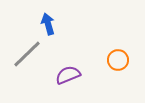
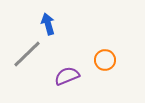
orange circle: moved 13 px left
purple semicircle: moved 1 px left, 1 px down
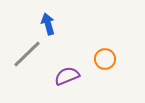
orange circle: moved 1 px up
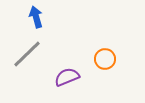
blue arrow: moved 12 px left, 7 px up
purple semicircle: moved 1 px down
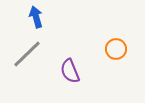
orange circle: moved 11 px right, 10 px up
purple semicircle: moved 3 px right, 6 px up; rotated 90 degrees counterclockwise
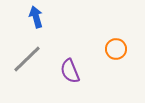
gray line: moved 5 px down
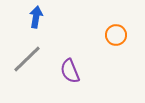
blue arrow: rotated 25 degrees clockwise
orange circle: moved 14 px up
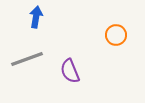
gray line: rotated 24 degrees clockwise
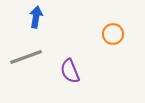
orange circle: moved 3 px left, 1 px up
gray line: moved 1 px left, 2 px up
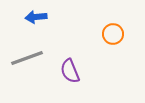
blue arrow: rotated 105 degrees counterclockwise
gray line: moved 1 px right, 1 px down
